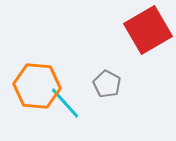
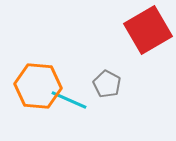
orange hexagon: moved 1 px right
cyan line: moved 4 px right, 3 px up; rotated 24 degrees counterclockwise
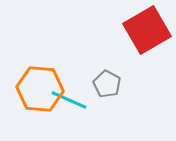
red square: moved 1 px left
orange hexagon: moved 2 px right, 3 px down
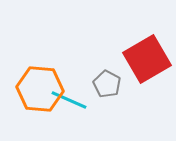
red square: moved 29 px down
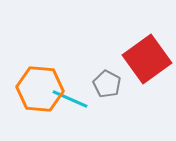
red square: rotated 6 degrees counterclockwise
cyan line: moved 1 px right, 1 px up
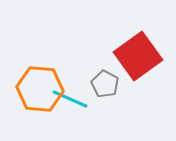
red square: moved 9 px left, 3 px up
gray pentagon: moved 2 px left
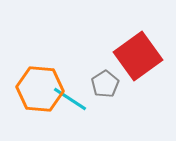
gray pentagon: rotated 12 degrees clockwise
cyan line: rotated 9 degrees clockwise
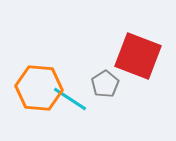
red square: rotated 33 degrees counterclockwise
orange hexagon: moved 1 px left, 1 px up
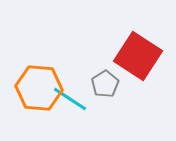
red square: rotated 12 degrees clockwise
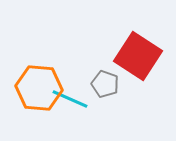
gray pentagon: rotated 20 degrees counterclockwise
cyan line: rotated 9 degrees counterclockwise
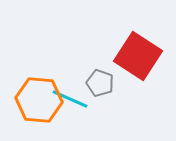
gray pentagon: moved 5 px left, 1 px up
orange hexagon: moved 12 px down
